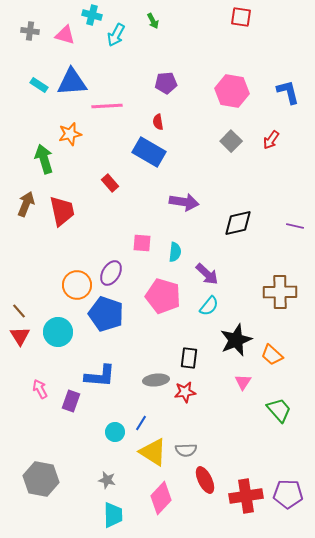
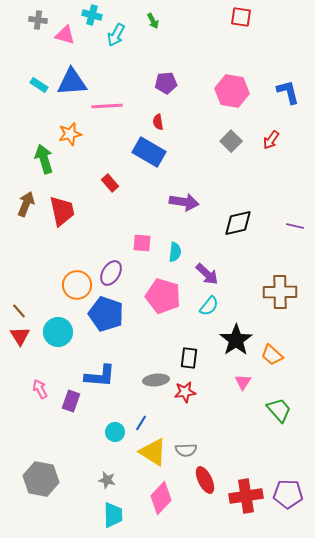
gray cross at (30, 31): moved 8 px right, 11 px up
black star at (236, 340): rotated 12 degrees counterclockwise
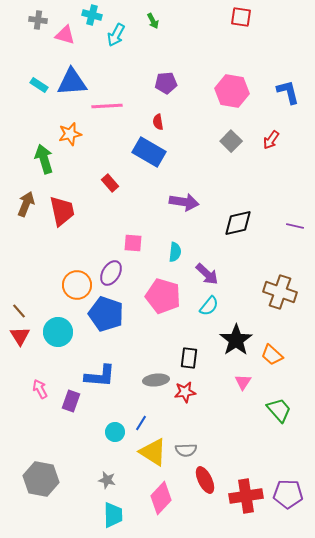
pink square at (142, 243): moved 9 px left
brown cross at (280, 292): rotated 20 degrees clockwise
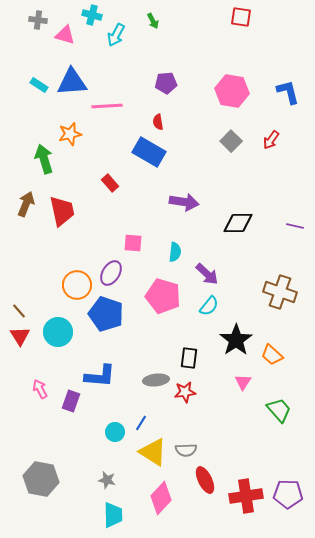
black diamond at (238, 223): rotated 12 degrees clockwise
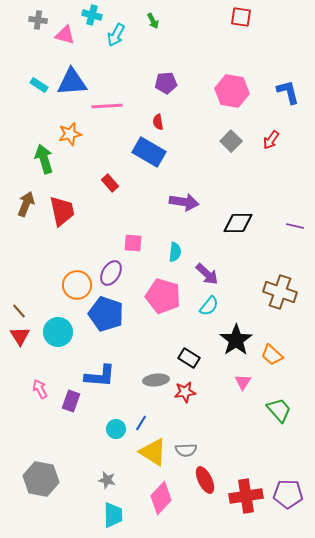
black rectangle at (189, 358): rotated 65 degrees counterclockwise
cyan circle at (115, 432): moved 1 px right, 3 px up
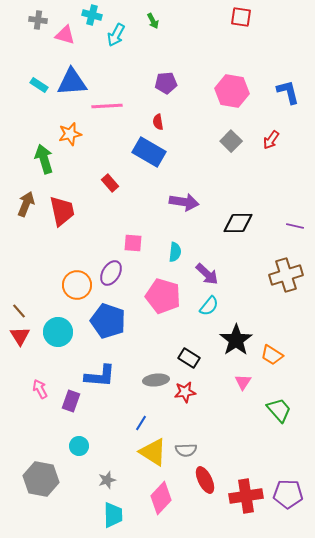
brown cross at (280, 292): moved 6 px right, 17 px up; rotated 36 degrees counterclockwise
blue pentagon at (106, 314): moved 2 px right, 7 px down
orange trapezoid at (272, 355): rotated 10 degrees counterclockwise
cyan circle at (116, 429): moved 37 px left, 17 px down
gray star at (107, 480): rotated 30 degrees counterclockwise
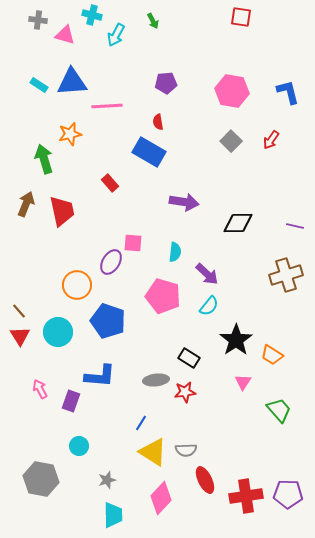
purple ellipse at (111, 273): moved 11 px up
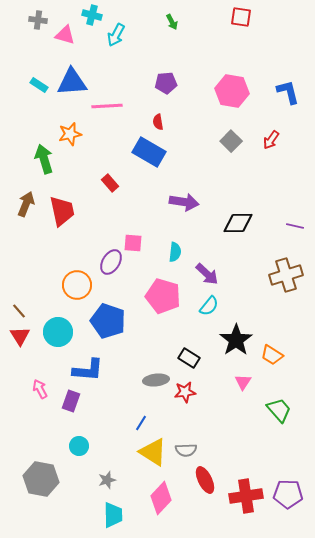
green arrow at (153, 21): moved 19 px right, 1 px down
blue L-shape at (100, 376): moved 12 px left, 6 px up
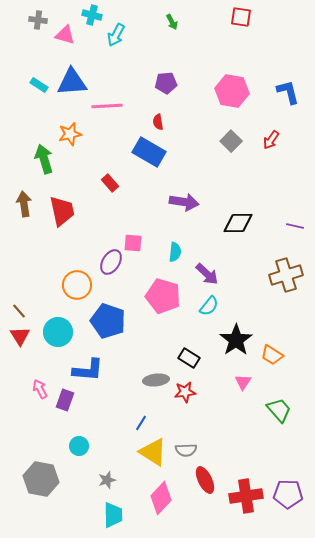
brown arrow at (26, 204): moved 2 px left; rotated 30 degrees counterclockwise
purple rectangle at (71, 401): moved 6 px left, 1 px up
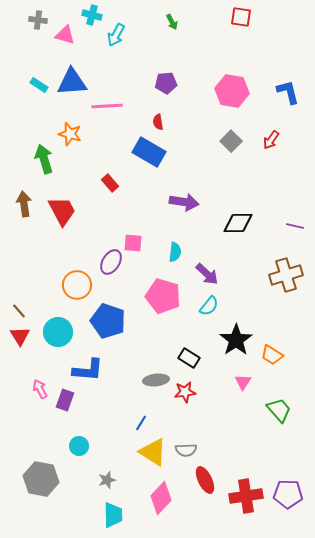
orange star at (70, 134): rotated 30 degrees clockwise
red trapezoid at (62, 211): rotated 16 degrees counterclockwise
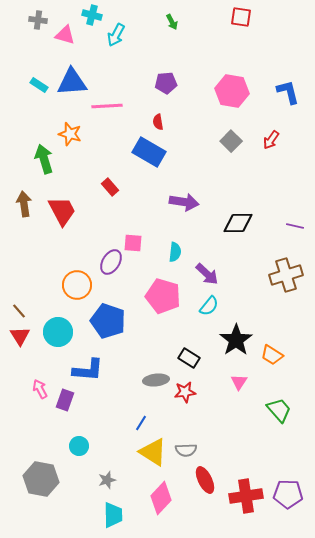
red rectangle at (110, 183): moved 4 px down
pink triangle at (243, 382): moved 4 px left
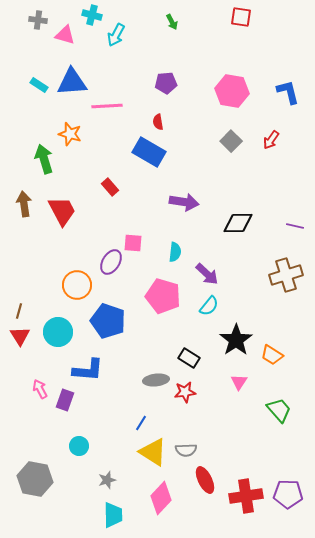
brown line at (19, 311): rotated 56 degrees clockwise
gray hexagon at (41, 479): moved 6 px left
